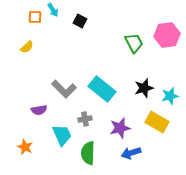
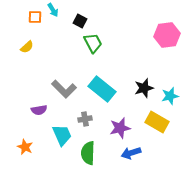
green trapezoid: moved 41 px left
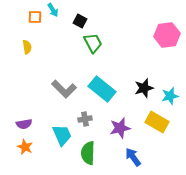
yellow semicircle: rotated 56 degrees counterclockwise
purple semicircle: moved 15 px left, 14 px down
blue arrow: moved 2 px right, 4 px down; rotated 72 degrees clockwise
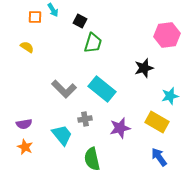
green trapezoid: rotated 45 degrees clockwise
yellow semicircle: rotated 48 degrees counterclockwise
black star: moved 20 px up
cyan trapezoid: rotated 15 degrees counterclockwise
green semicircle: moved 4 px right, 6 px down; rotated 15 degrees counterclockwise
blue arrow: moved 26 px right
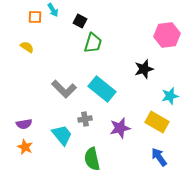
black star: moved 1 px down
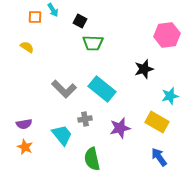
green trapezoid: rotated 75 degrees clockwise
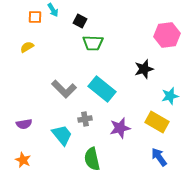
yellow semicircle: rotated 64 degrees counterclockwise
orange star: moved 2 px left, 13 px down
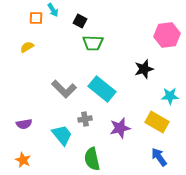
orange square: moved 1 px right, 1 px down
cyan star: rotated 12 degrees clockwise
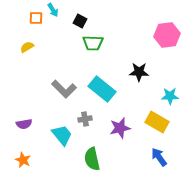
black star: moved 5 px left, 3 px down; rotated 18 degrees clockwise
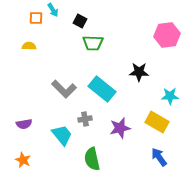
yellow semicircle: moved 2 px right, 1 px up; rotated 32 degrees clockwise
